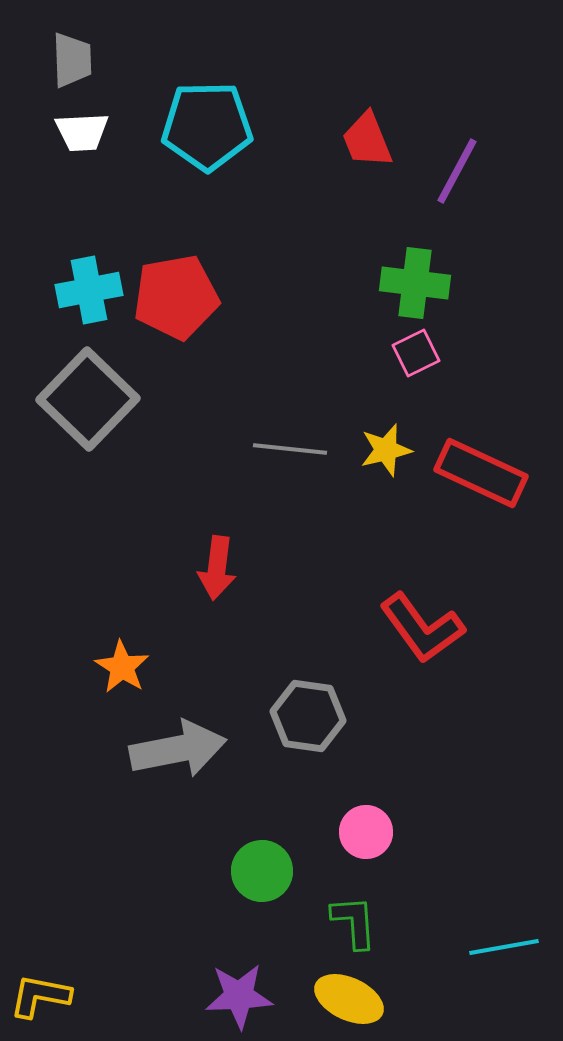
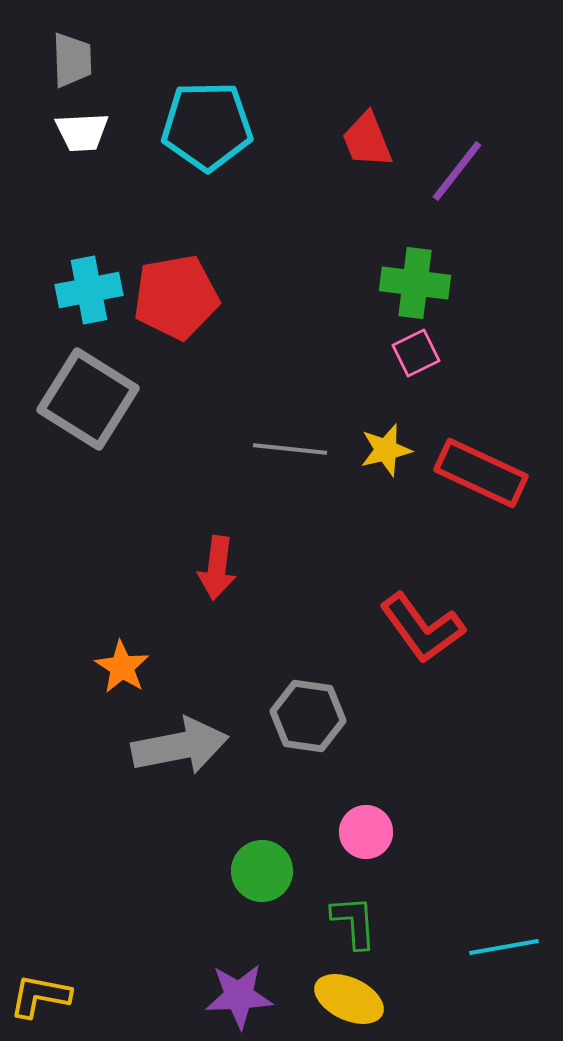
purple line: rotated 10 degrees clockwise
gray square: rotated 12 degrees counterclockwise
gray arrow: moved 2 px right, 3 px up
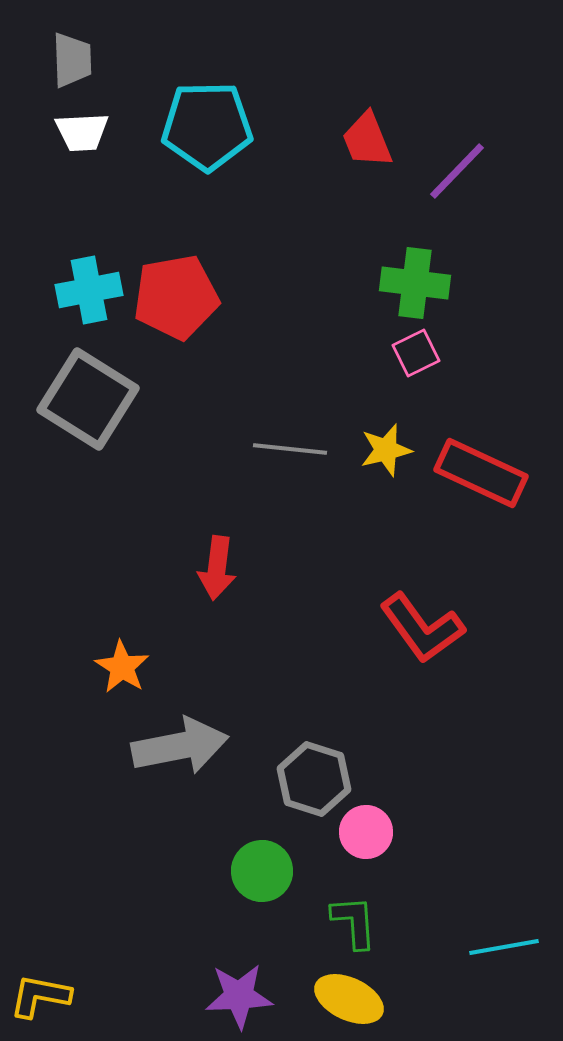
purple line: rotated 6 degrees clockwise
gray hexagon: moved 6 px right, 63 px down; rotated 10 degrees clockwise
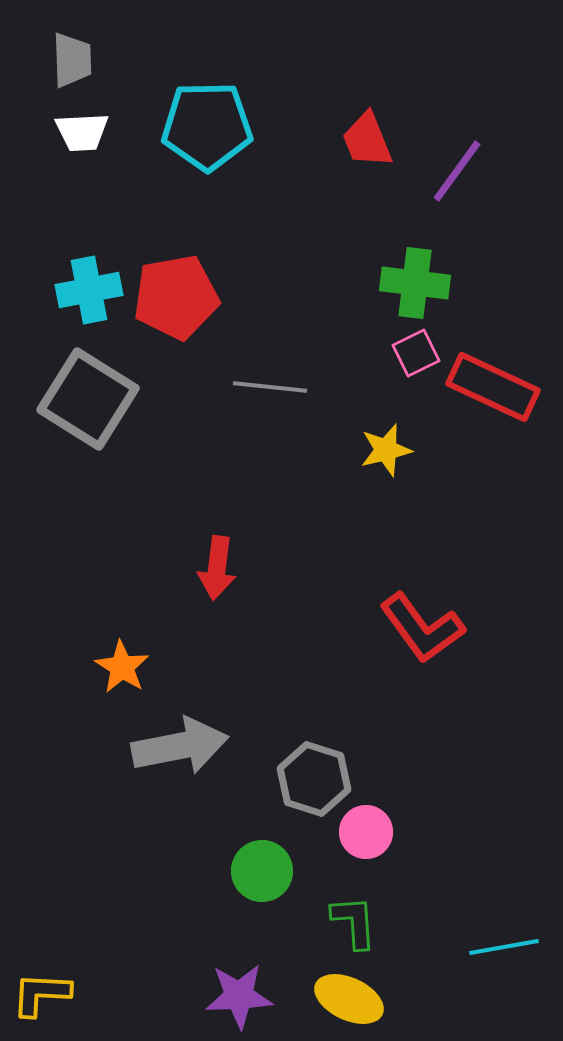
purple line: rotated 8 degrees counterclockwise
gray line: moved 20 px left, 62 px up
red rectangle: moved 12 px right, 86 px up
yellow L-shape: moved 1 px right, 2 px up; rotated 8 degrees counterclockwise
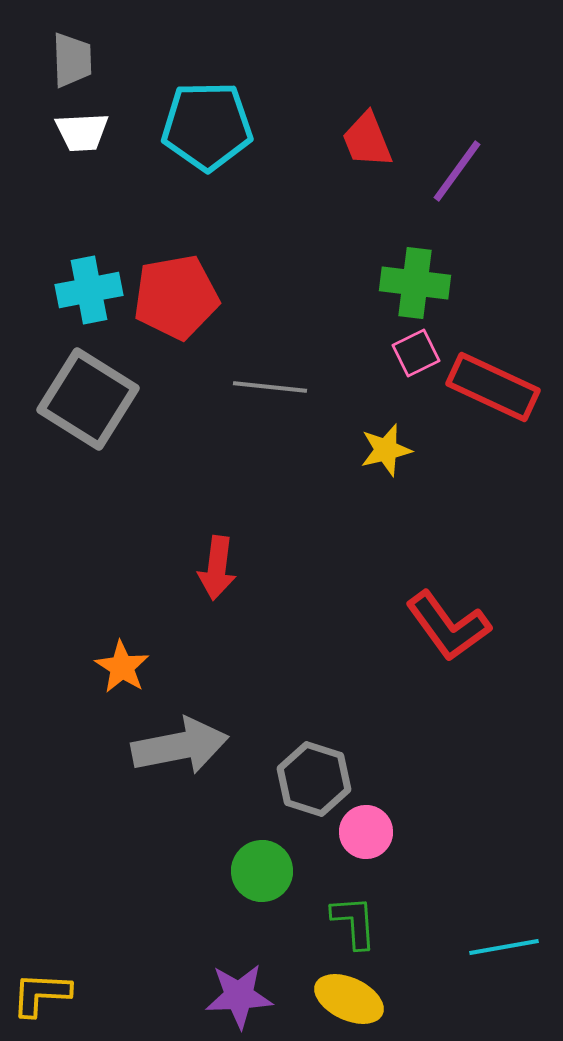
red L-shape: moved 26 px right, 2 px up
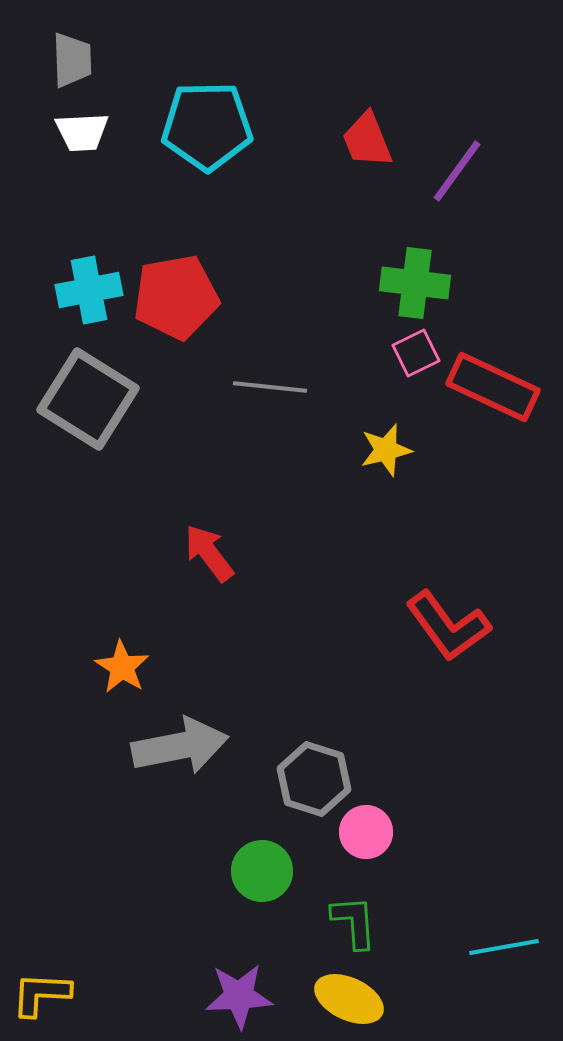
red arrow: moved 8 px left, 15 px up; rotated 136 degrees clockwise
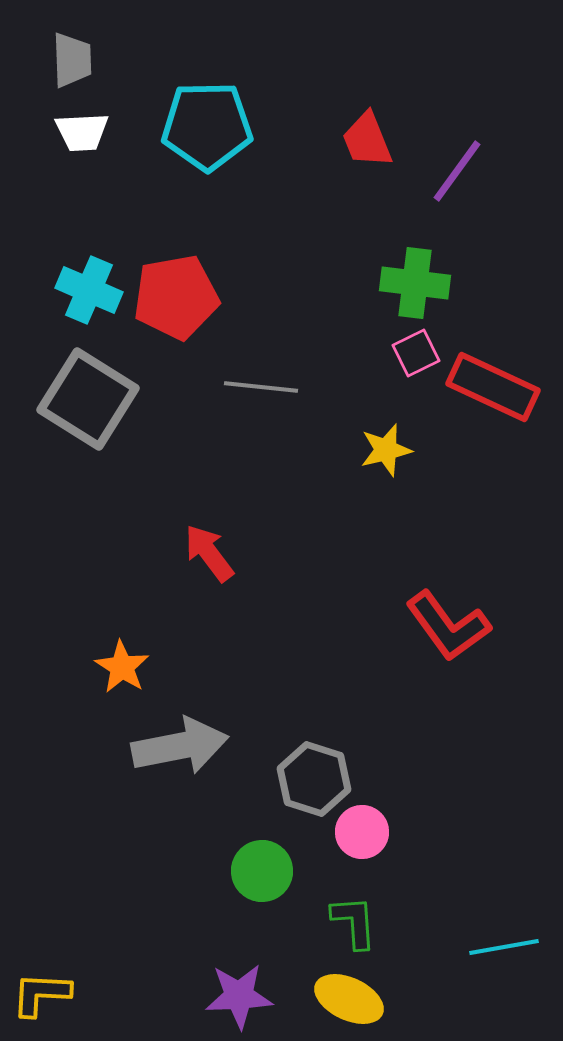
cyan cross: rotated 34 degrees clockwise
gray line: moved 9 px left
pink circle: moved 4 px left
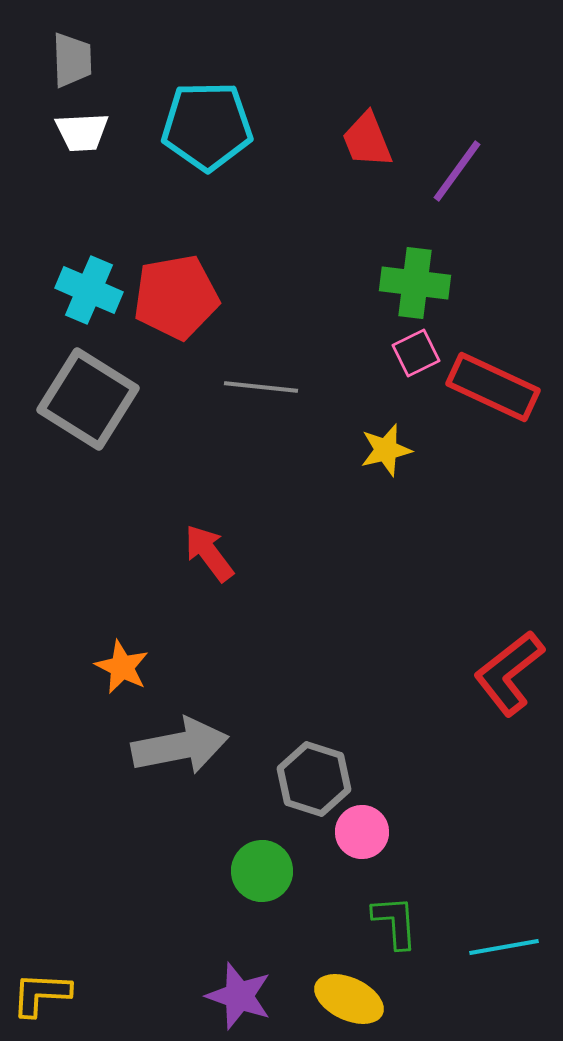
red L-shape: moved 61 px right, 47 px down; rotated 88 degrees clockwise
orange star: rotated 6 degrees counterclockwise
green L-shape: moved 41 px right
purple star: rotated 22 degrees clockwise
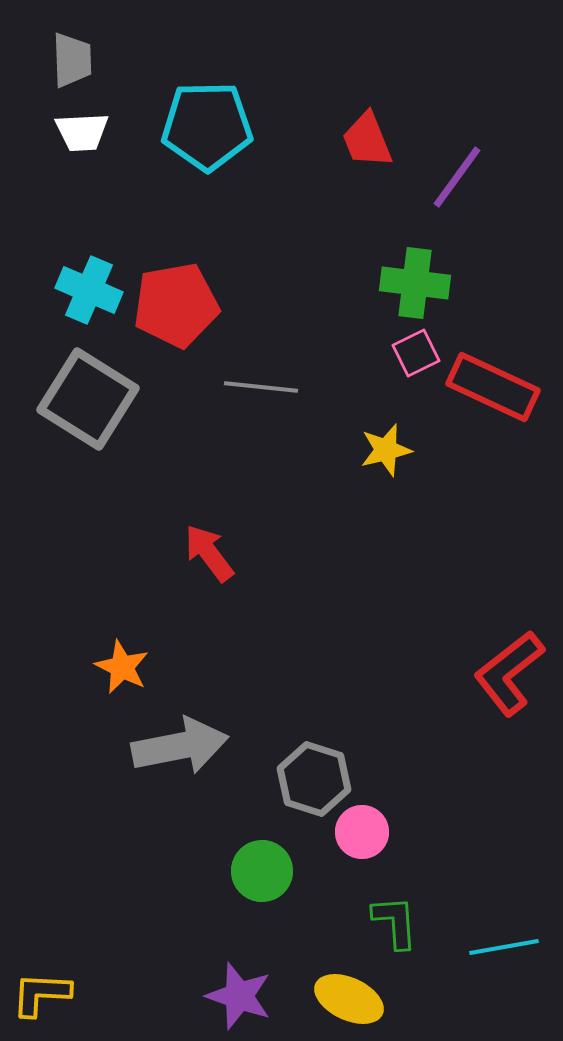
purple line: moved 6 px down
red pentagon: moved 8 px down
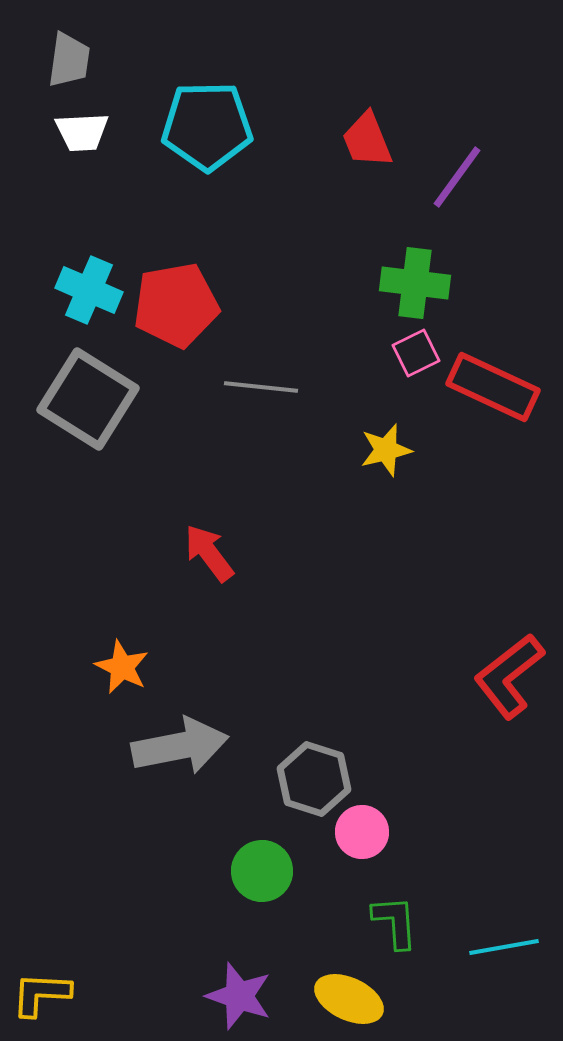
gray trapezoid: moved 3 px left; rotated 10 degrees clockwise
red L-shape: moved 3 px down
